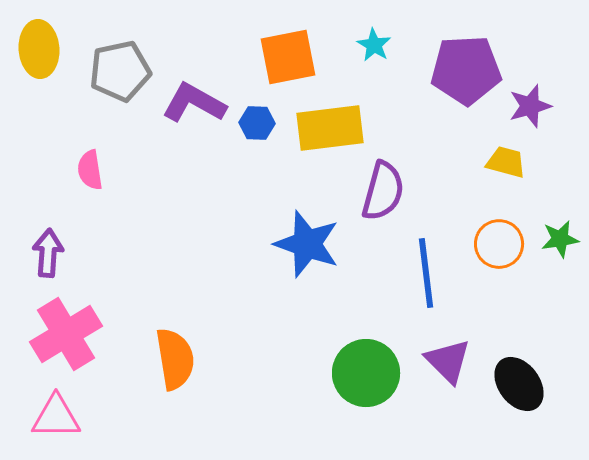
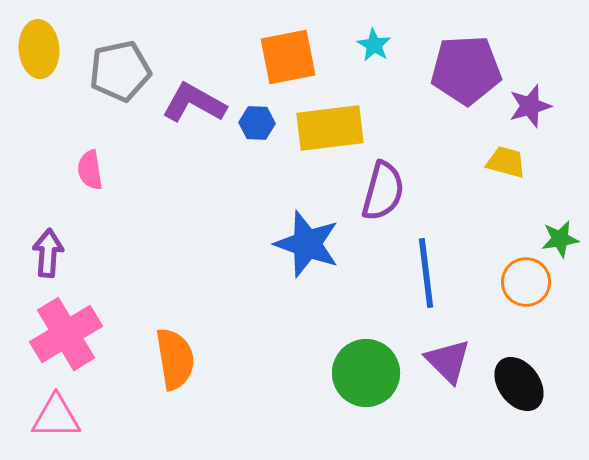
orange circle: moved 27 px right, 38 px down
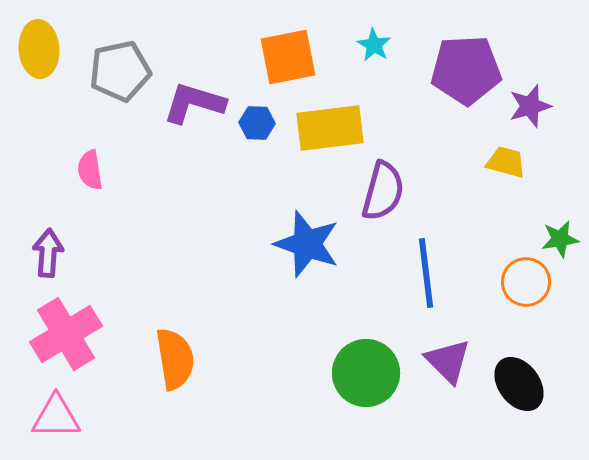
purple L-shape: rotated 12 degrees counterclockwise
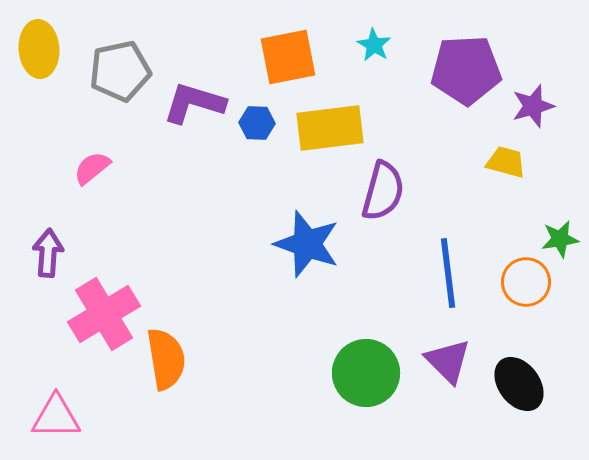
purple star: moved 3 px right
pink semicircle: moved 2 px right, 2 px up; rotated 60 degrees clockwise
blue line: moved 22 px right
pink cross: moved 38 px right, 20 px up
orange semicircle: moved 9 px left
